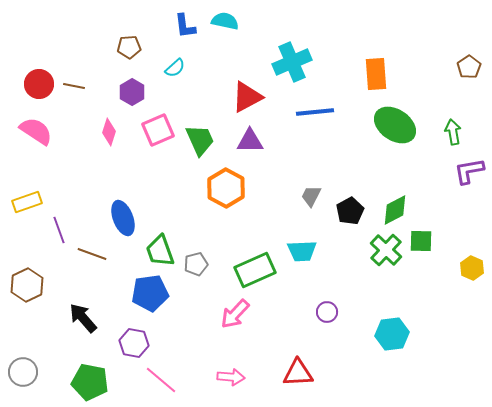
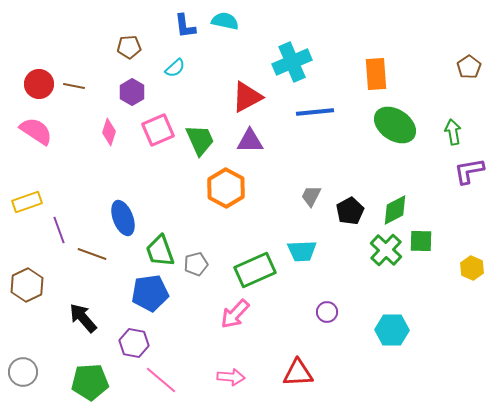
cyan hexagon at (392, 334): moved 4 px up; rotated 8 degrees clockwise
green pentagon at (90, 382): rotated 15 degrees counterclockwise
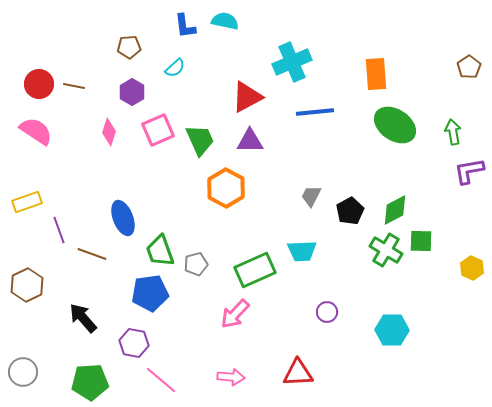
green cross at (386, 250): rotated 12 degrees counterclockwise
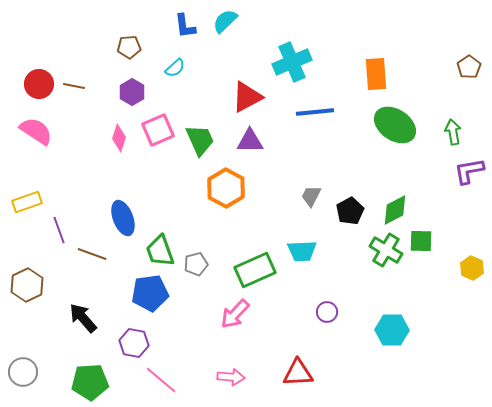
cyan semicircle at (225, 21): rotated 56 degrees counterclockwise
pink diamond at (109, 132): moved 10 px right, 6 px down
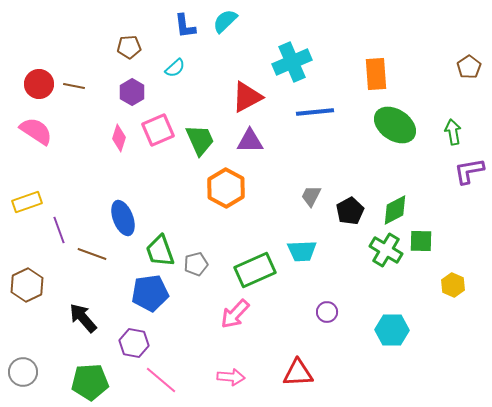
yellow hexagon at (472, 268): moved 19 px left, 17 px down
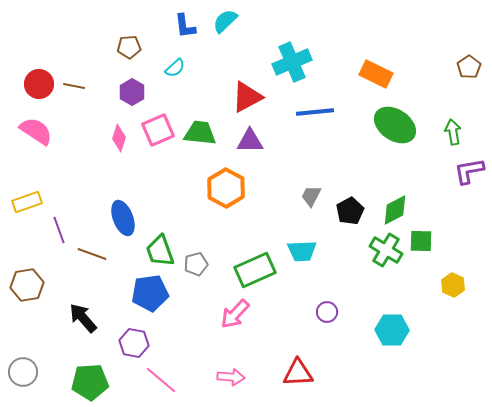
orange rectangle at (376, 74): rotated 60 degrees counterclockwise
green trapezoid at (200, 140): moved 7 px up; rotated 60 degrees counterclockwise
brown hexagon at (27, 285): rotated 16 degrees clockwise
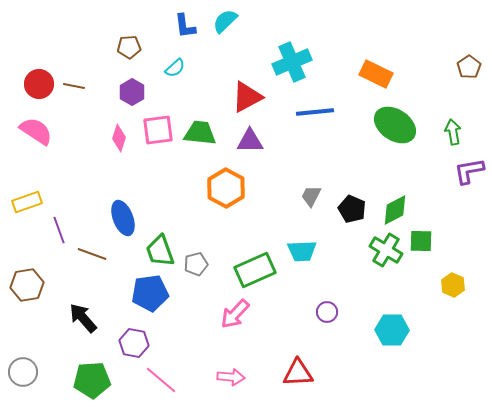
pink square at (158, 130): rotated 16 degrees clockwise
black pentagon at (350, 211): moved 2 px right, 2 px up; rotated 20 degrees counterclockwise
green pentagon at (90, 382): moved 2 px right, 2 px up
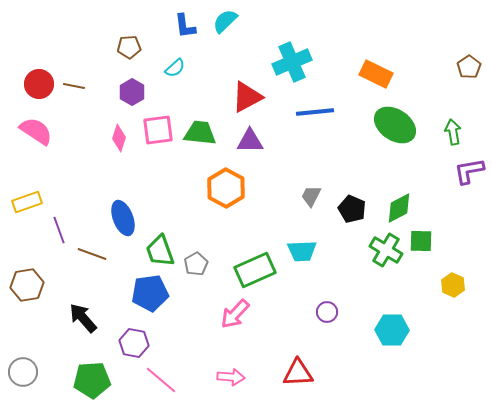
green diamond at (395, 210): moved 4 px right, 2 px up
gray pentagon at (196, 264): rotated 15 degrees counterclockwise
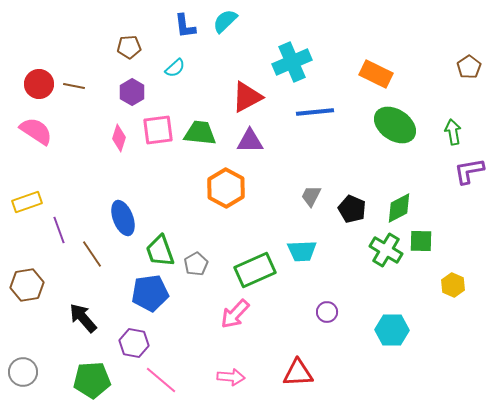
brown line at (92, 254): rotated 36 degrees clockwise
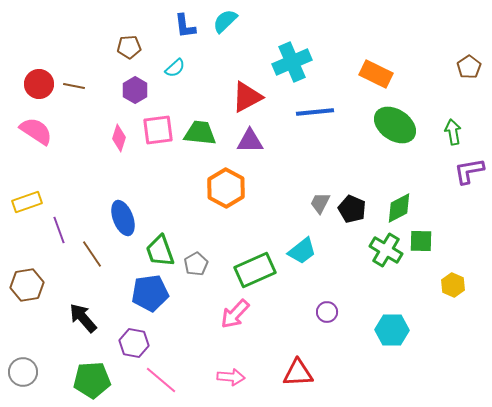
purple hexagon at (132, 92): moved 3 px right, 2 px up
gray trapezoid at (311, 196): moved 9 px right, 7 px down
cyan trapezoid at (302, 251): rotated 36 degrees counterclockwise
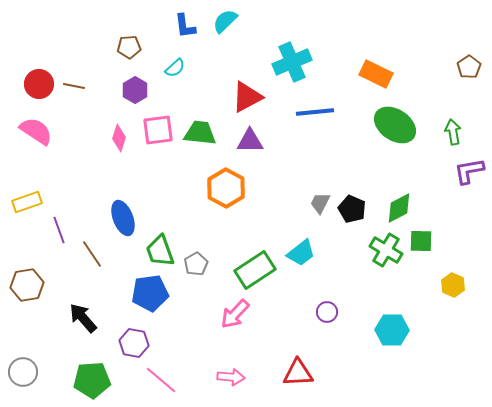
cyan trapezoid at (302, 251): moved 1 px left, 2 px down
green rectangle at (255, 270): rotated 9 degrees counterclockwise
